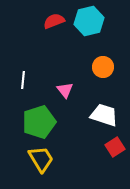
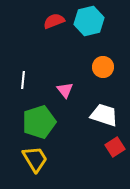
yellow trapezoid: moved 6 px left
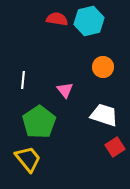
red semicircle: moved 3 px right, 2 px up; rotated 30 degrees clockwise
green pentagon: rotated 16 degrees counterclockwise
yellow trapezoid: moved 7 px left; rotated 8 degrees counterclockwise
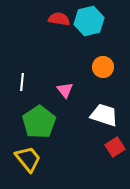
red semicircle: moved 2 px right
white line: moved 1 px left, 2 px down
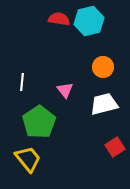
white trapezoid: moved 11 px up; rotated 32 degrees counterclockwise
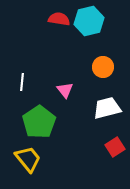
white trapezoid: moved 3 px right, 4 px down
